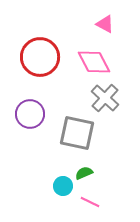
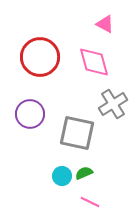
pink diamond: rotated 12 degrees clockwise
gray cross: moved 8 px right, 6 px down; rotated 16 degrees clockwise
cyan circle: moved 1 px left, 10 px up
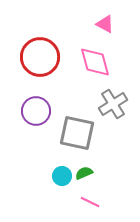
pink diamond: moved 1 px right
purple circle: moved 6 px right, 3 px up
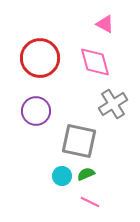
red circle: moved 1 px down
gray square: moved 2 px right, 8 px down
green semicircle: moved 2 px right, 1 px down
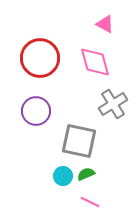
cyan circle: moved 1 px right
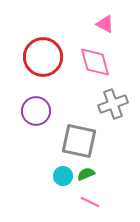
red circle: moved 3 px right, 1 px up
gray cross: rotated 12 degrees clockwise
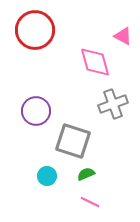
pink triangle: moved 18 px right, 12 px down
red circle: moved 8 px left, 27 px up
gray square: moved 6 px left; rotated 6 degrees clockwise
cyan circle: moved 16 px left
